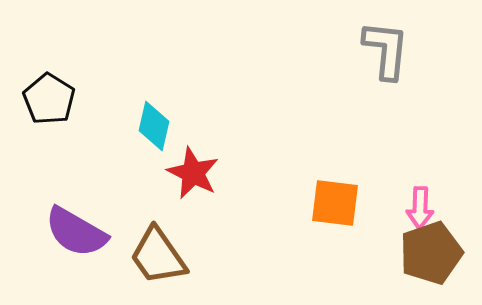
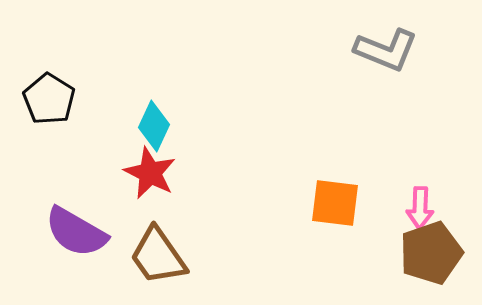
gray L-shape: rotated 106 degrees clockwise
cyan diamond: rotated 12 degrees clockwise
red star: moved 43 px left
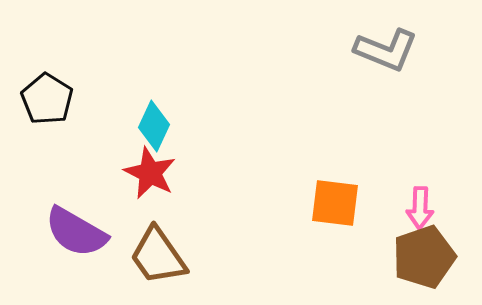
black pentagon: moved 2 px left
brown pentagon: moved 7 px left, 4 px down
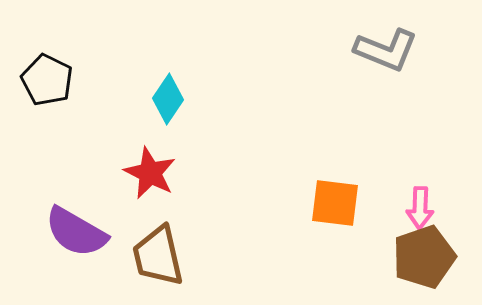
black pentagon: moved 19 px up; rotated 6 degrees counterclockwise
cyan diamond: moved 14 px right, 27 px up; rotated 9 degrees clockwise
brown trapezoid: rotated 22 degrees clockwise
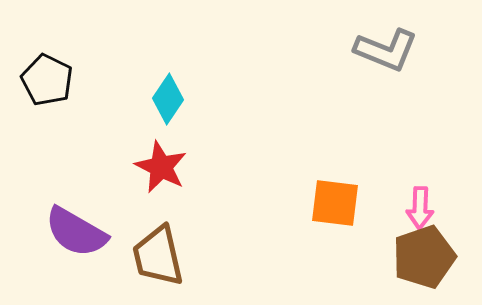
red star: moved 11 px right, 6 px up
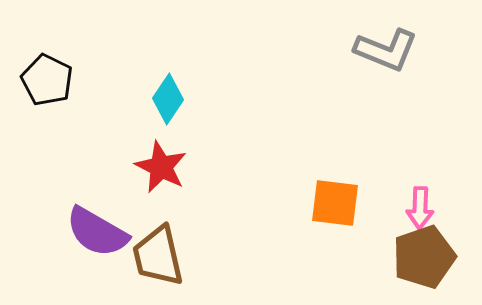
purple semicircle: moved 21 px right
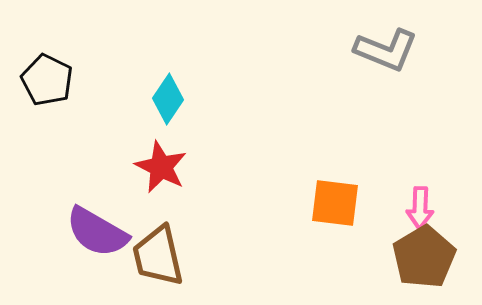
brown pentagon: rotated 12 degrees counterclockwise
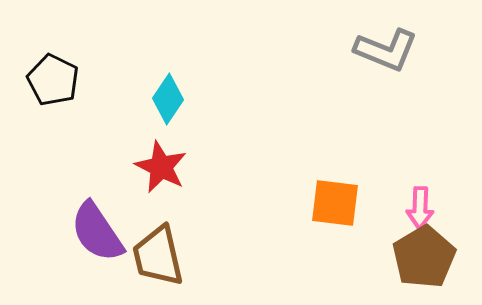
black pentagon: moved 6 px right
purple semicircle: rotated 26 degrees clockwise
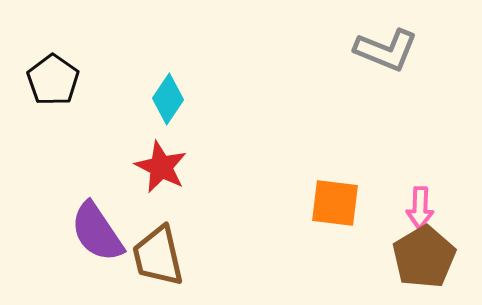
black pentagon: rotated 9 degrees clockwise
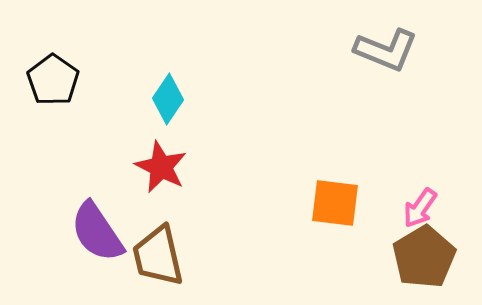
pink arrow: rotated 33 degrees clockwise
